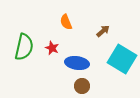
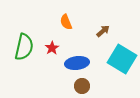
red star: rotated 16 degrees clockwise
blue ellipse: rotated 15 degrees counterclockwise
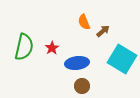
orange semicircle: moved 18 px right
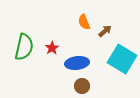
brown arrow: moved 2 px right
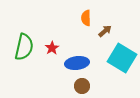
orange semicircle: moved 2 px right, 4 px up; rotated 21 degrees clockwise
cyan square: moved 1 px up
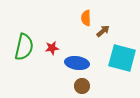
brown arrow: moved 2 px left
red star: rotated 24 degrees clockwise
cyan square: rotated 16 degrees counterclockwise
blue ellipse: rotated 15 degrees clockwise
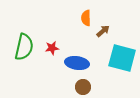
brown circle: moved 1 px right, 1 px down
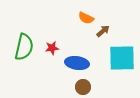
orange semicircle: rotated 63 degrees counterclockwise
cyan square: rotated 16 degrees counterclockwise
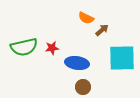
brown arrow: moved 1 px left, 1 px up
green semicircle: rotated 64 degrees clockwise
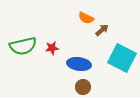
green semicircle: moved 1 px left, 1 px up
cyan square: rotated 28 degrees clockwise
blue ellipse: moved 2 px right, 1 px down
